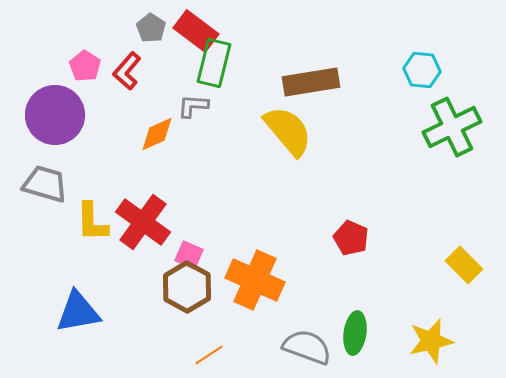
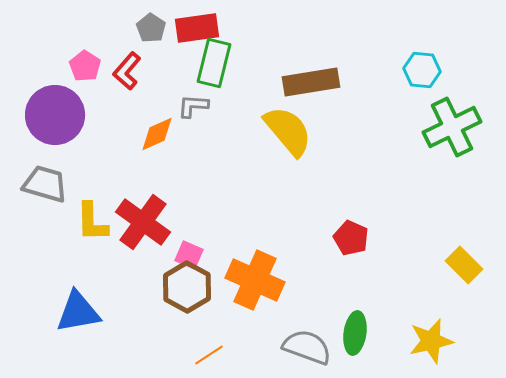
red rectangle: moved 1 px right, 3 px up; rotated 45 degrees counterclockwise
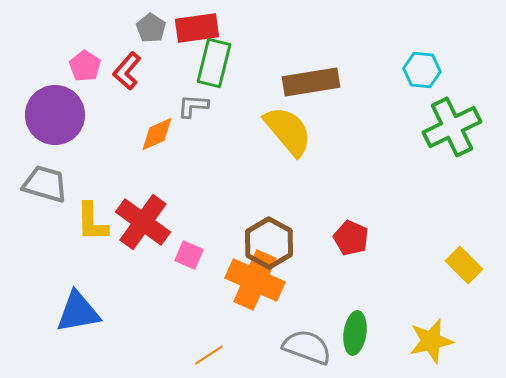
brown hexagon: moved 82 px right, 44 px up
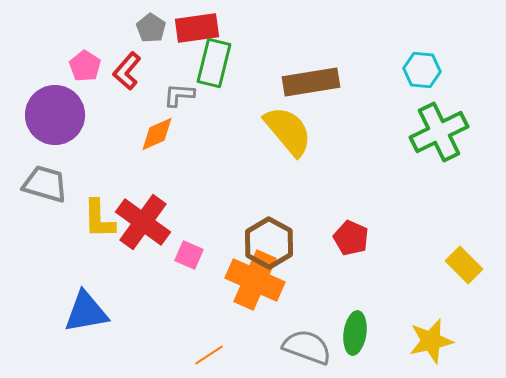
gray L-shape: moved 14 px left, 11 px up
green cross: moved 13 px left, 5 px down
yellow L-shape: moved 7 px right, 3 px up
blue triangle: moved 8 px right
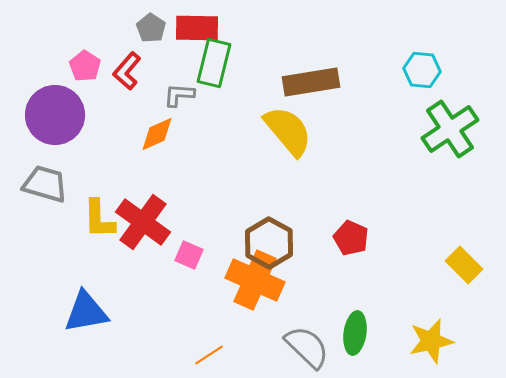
red rectangle: rotated 9 degrees clockwise
green cross: moved 11 px right, 3 px up; rotated 8 degrees counterclockwise
gray semicircle: rotated 24 degrees clockwise
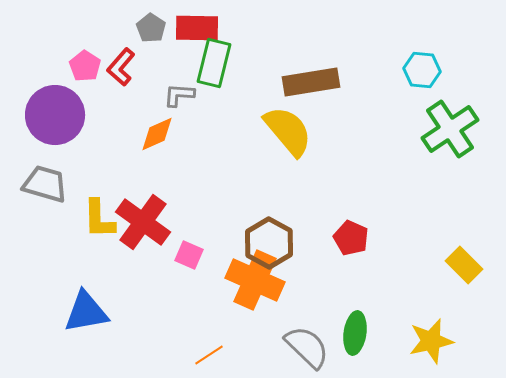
red L-shape: moved 6 px left, 4 px up
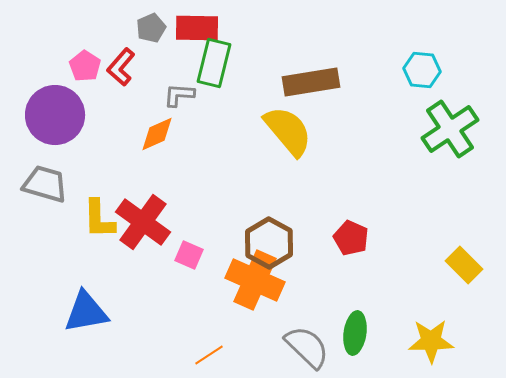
gray pentagon: rotated 16 degrees clockwise
yellow star: rotated 12 degrees clockwise
